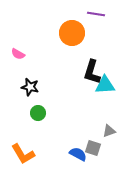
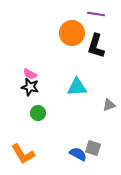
pink semicircle: moved 12 px right, 20 px down
black L-shape: moved 4 px right, 26 px up
cyan triangle: moved 28 px left, 2 px down
gray triangle: moved 26 px up
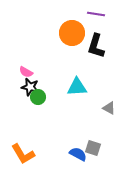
pink semicircle: moved 4 px left, 2 px up
gray triangle: moved 3 px down; rotated 48 degrees clockwise
green circle: moved 16 px up
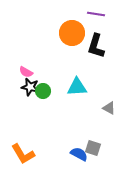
green circle: moved 5 px right, 6 px up
blue semicircle: moved 1 px right
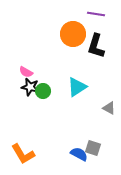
orange circle: moved 1 px right, 1 px down
cyan triangle: rotated 30 degrees counterclockwise
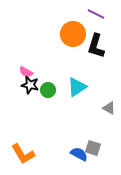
purple line: rotated 18 degrees clockwise
black star: moved 2 px up
green circle: moved 5 px right, 1 px up
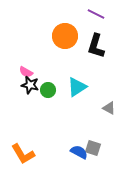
orange circle: moved 8 px left, 2 px down
blue semicircle: moved 2 px up
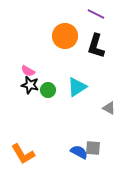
pink semicircle: moved 2 px right, 1 px up
gray square: rotated 14 degrees counterclockwise
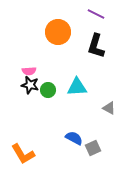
orange circle: moved 7 px left, 4 px up
pink semicircle: moved 1 px right; rotated 32 degrees counterclockwise
cyan triangle: rotated 30 degrees clockwise
gray square: rotated 28 degrees counterclockwise
blue semicircle: moved 5 px left, 14 px up
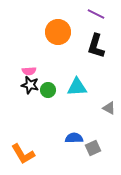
blue semicircle: rotated 30 degrees counterclockwise
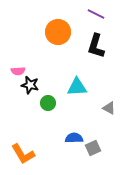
pink semicircle: moved 11 px left
green circle: moved 13 px down
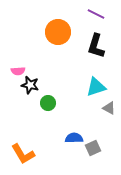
cyan triangle: moved 19 px right; rotated 15 degrees counterclockwise
